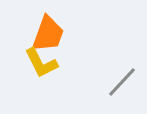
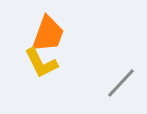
gray line: moved 1 px left, 1 px down
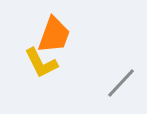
orange trapezoid: moved 6 px right, 1 px down
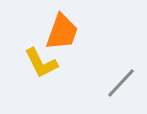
orange trapezoid: moved 8 px right, 3 px up
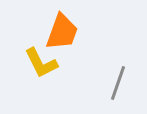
gray line: moved 3 px left; rotated 24 degrees counterclockwise
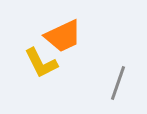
orange trapezoid: moved 1 px right, 4 px down; rotated 45 degrees clockwise
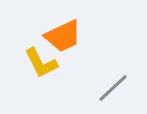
gray line: moved 5 px left, 5 px down; rotated 28 degrees clockwise
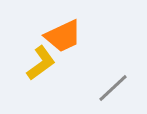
yellow L-shape: rotated 99 degrees counterclockwise
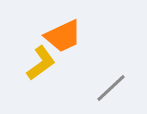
gray line: moved 2 px left
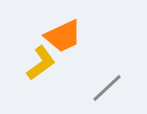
gray line: moved 4 px left
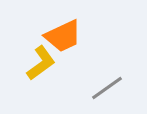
gray line: rotated 8 degrees clockwise
